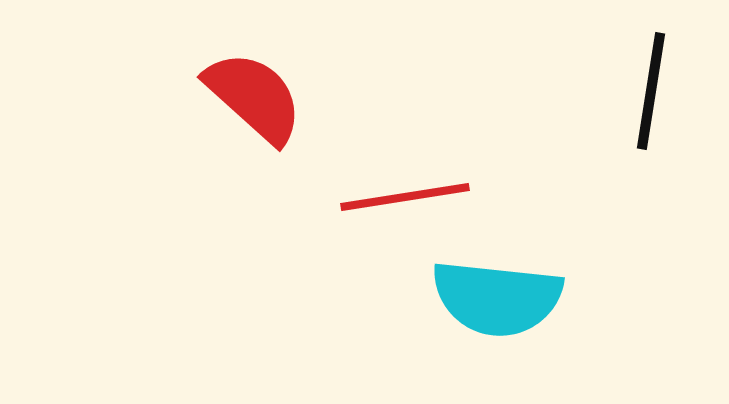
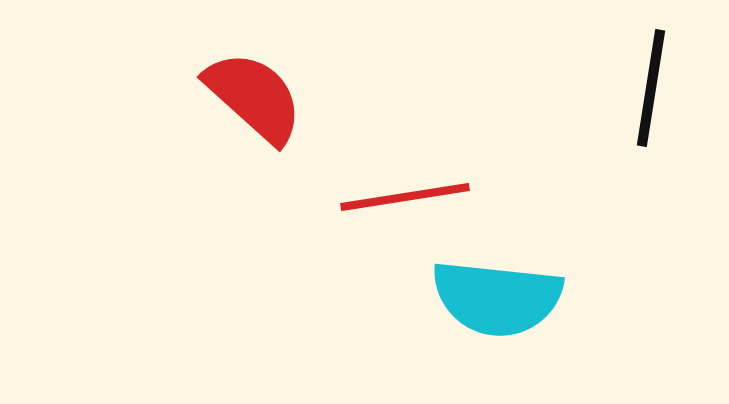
black line: moved 3 px up
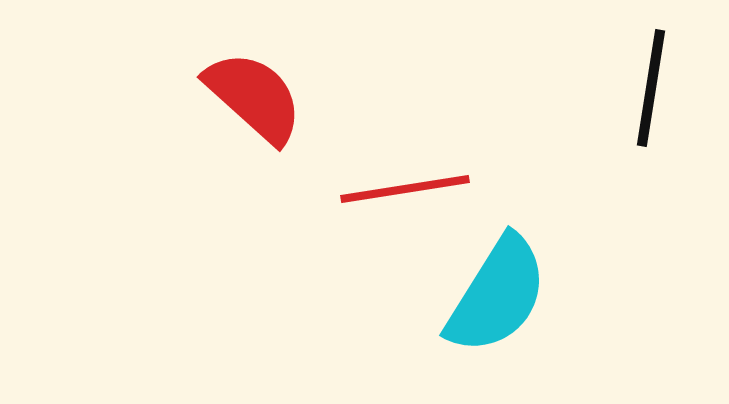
red line: moved 8 px up
cyan semicircle: moved 3 px up; rotated 64 degrees counterclockwise
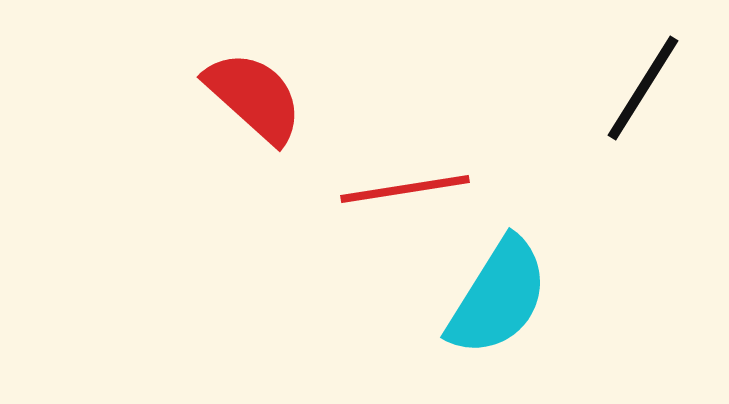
black line: moved 8 px left; rotated 23 degrees clockwise
cyan semicircle: moved 1 px right, 2 px down
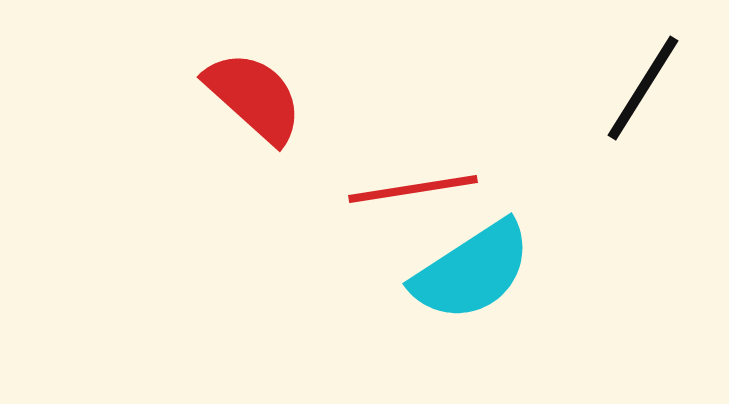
red line: moved 8 px right
cyan semicircle: moved 26 px left, 26 px up; rotated 25 degrees clockwise
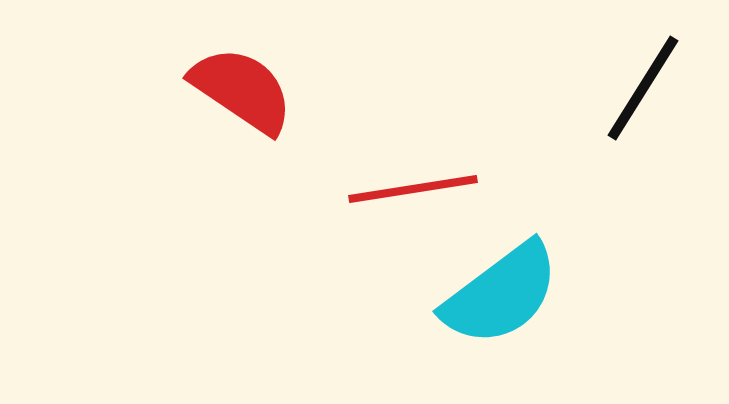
red semicircle: moved 12 px left, 7 px up; rotated 8 degrees counterclockwise
cyan semicircle: moved 29 px right, 23 px down; rotated 4 degrees counterclockwise
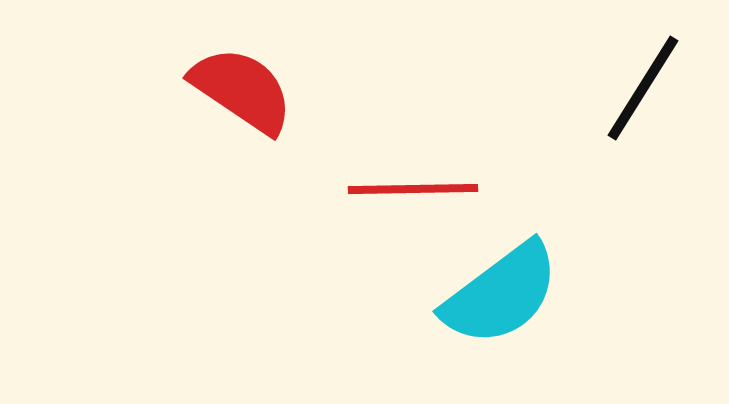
red line: rotated 8 degrees clockwise
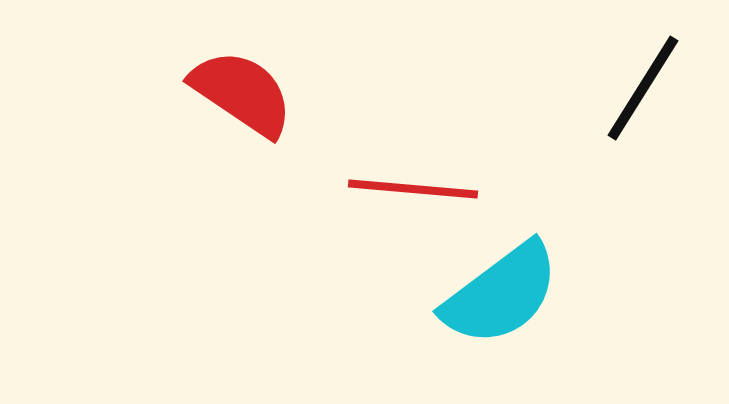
red semicircle: moved 3 px down
red line: rotated 6 degrees clockwise
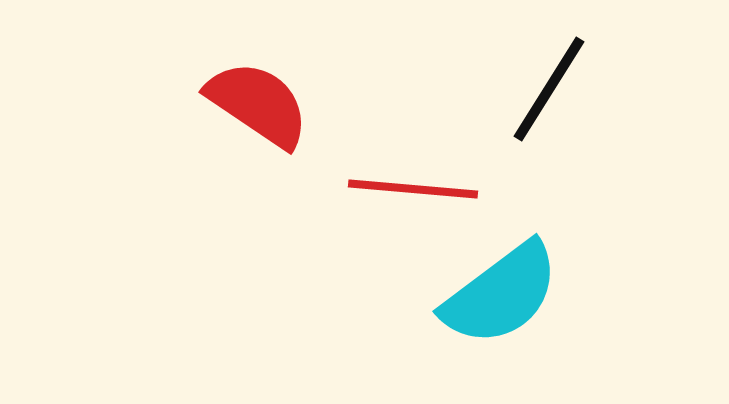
black line: moved 94 px left, 1 px down
red semicircle: moved 16 px right, 11 px down
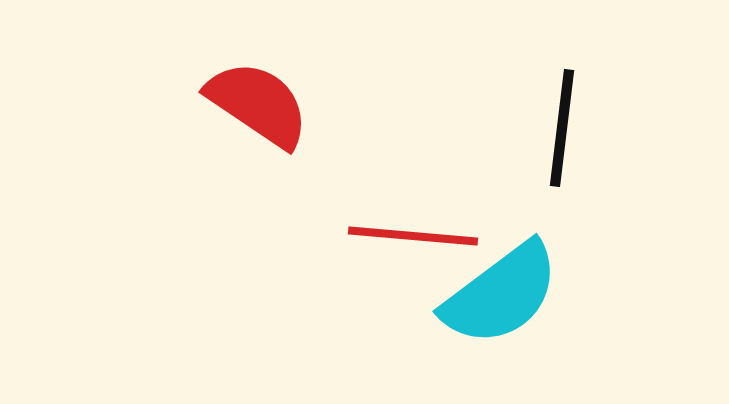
black line: moved 13 px right, 39 px down; rotated 25 degrees counterclockwise
red line: moved 47 px down
